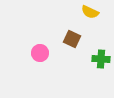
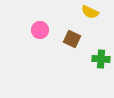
pink circle: moved 23 px up
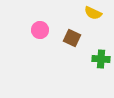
yellow semicircle: moved 3 px right, 1 px down
brown square: moved 1 px up
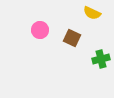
yellow semicircle: moved 1 px left
green cross: rotated 18 degrees counterclockwise
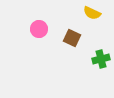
pink circle: moved 1 px left, 1 px up
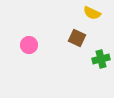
pink circle: moved 10 px left, 16 px down
brown square: moved 5 px right
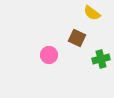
yellow semicircle: rotated 12 degrees clockwise
pink circle: moved 20 px right, 10 px down
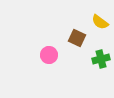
yellow semicircle: moved 8 px right, 9 px down
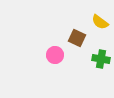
pink circle: moved 6 px right
green cross: rotated 24 degrees clockwise
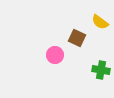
green cross: moved 11 px down
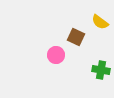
brown square: moved 1 px left, 1 px up
pink circle: moved 1 px right
